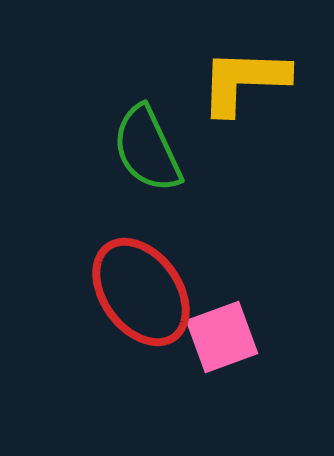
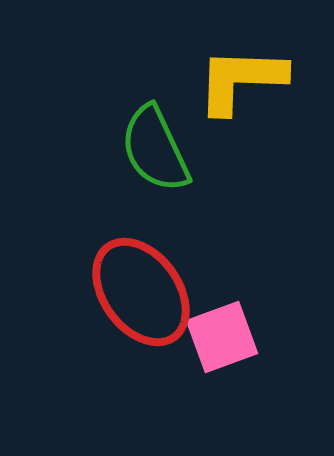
yellow L-shape: moved 3 px left, 1 px up
green semicircle: moved 8 px right
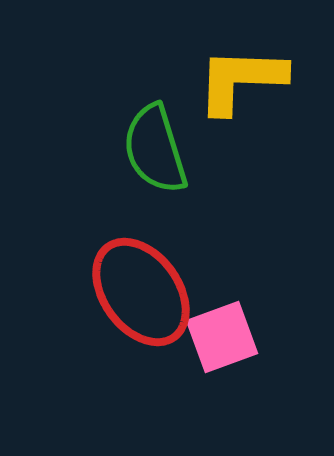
green semicircle: rotated 8 degrees clockwise
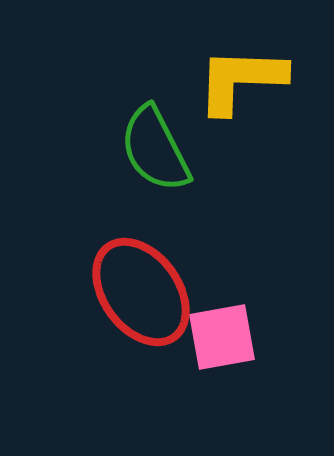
green semicircle: rotated 10 degrees counterclockwise
pink square: rotated 10 degrees clockwise
